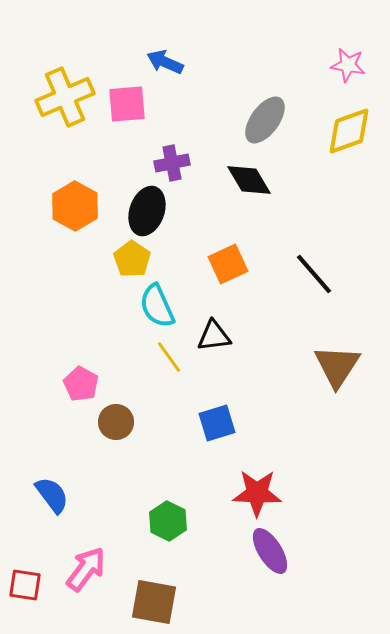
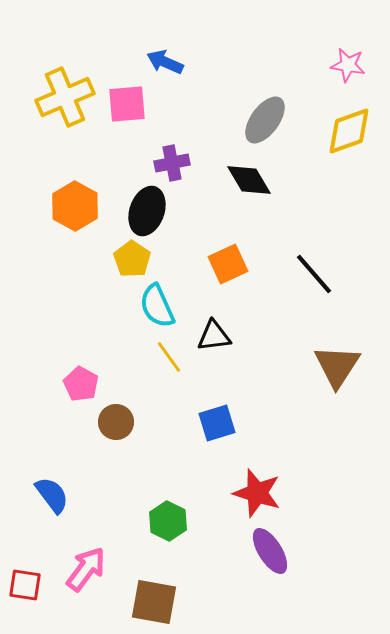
red star: rotated 15 degrees clockwise
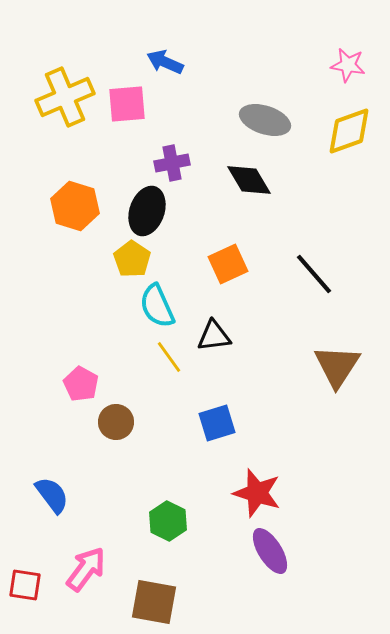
gray ellipse: rotated 72 degrees clockwise
orange hexagon: rotated 12 degrees counterclockwise
